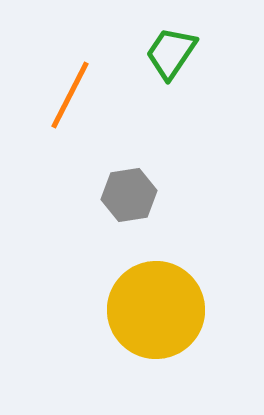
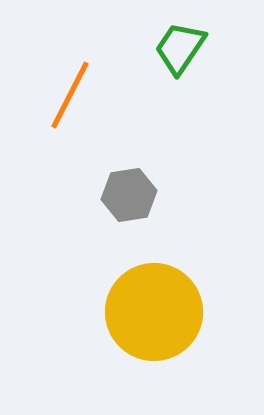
green trapezoid: moved 9 px right, 5 px up
yellow circle: moved 2 px left, 2 px down
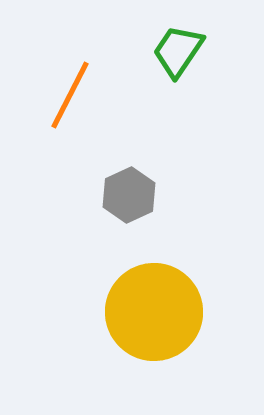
green trapezoid: moved 2 px left, 3 px down
gray hexagon: rotated 16 degrees counterclockwise
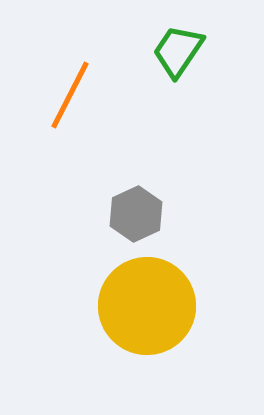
gray hexagon: moved 7 px right, 19 px down
yellow circle: moved 7 px left, 6 px up
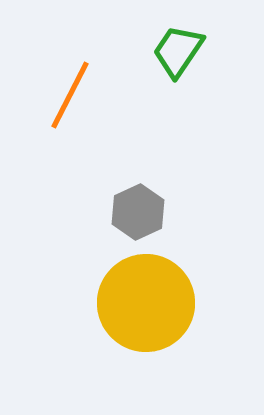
gray hexagon: moved 2 px right, 2 px up
yellow circle: moved 1 px left, 3 px up
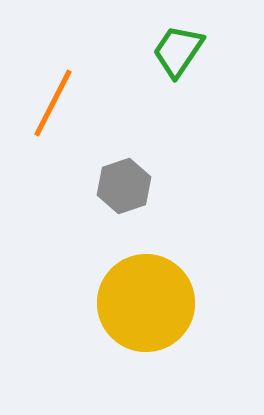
orange line: moved 17 px left, 8 px down
gray hexagon: moved 14 px left, 26 px up; rotated 6 degrees clockwise
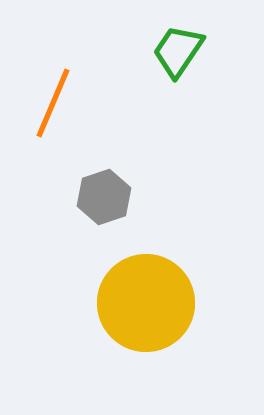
orange line: rotated 4 degrees counterclockwise
gray hexagon: moved 20 px left, 11 px down
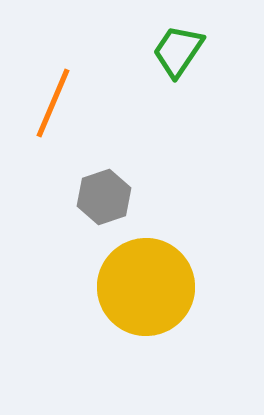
yellow circle: moved 16 px up
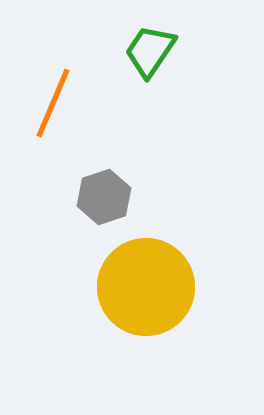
green trapezoid: moved 28 px left
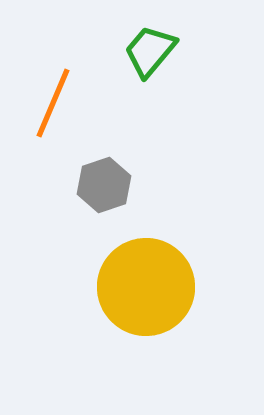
green trapezoid: rotated 6 degrees clockwise
gray hexagon: moved 12 px up
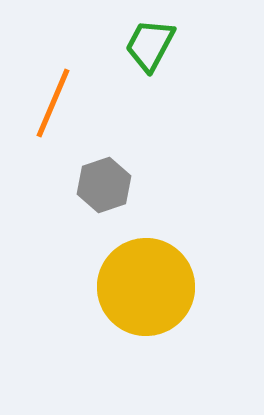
green trapezoid: moved 6 px up; rotated 12 degrees counterclockwise
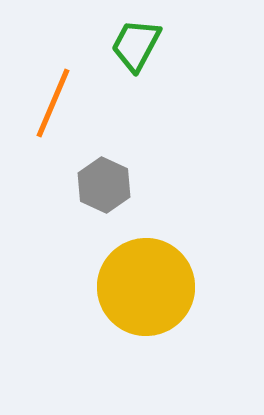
green trapezoid: moved 14 px left
gray hexagon: rotated 16 degrees counterclockwise
